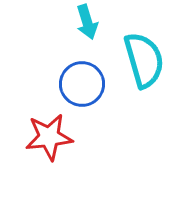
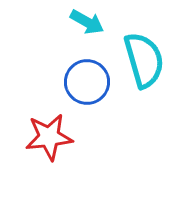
cyan arrow: rotated 44 degrees counterclockwise
blue circle: moved 5 px right, 2 px up
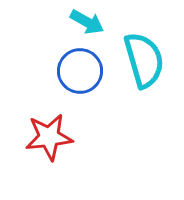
blue circle: moved 7 px left, 11 px up
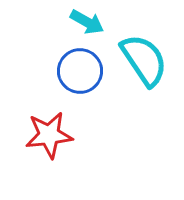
cyan semicircle: rotated 18 degrees counterclockwise
red star: moved 2 px up
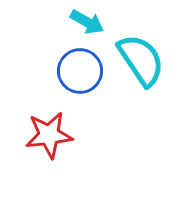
cyan semicircle: moved 3 px left
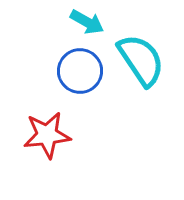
red star: moved 2 px left
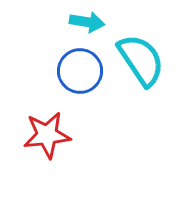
cyan arrow: rotated 20 degrees counterclockwise
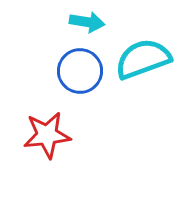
cyan semicircle: moved 2 px right, 1 px up; rotated 76 degrees counterclockwise
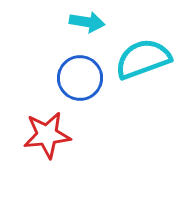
blue circle: moved 7 px down
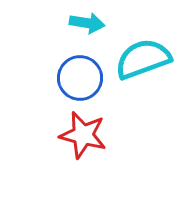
cyan arrow: moved 1 px down
red star: moved 36 px right; rotated 21 degrees clockwise
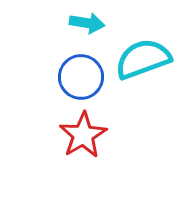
blue circle: moved 1 px right, 1 px up
red star: rotated 27 degrees clockwise
